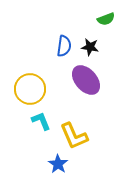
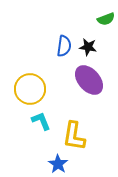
black star: moved 2 px left
purple ellipse: moved 3 px right
yellow L-shape: rotated 32 degrees clockwise
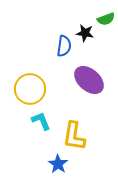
black star: moved 3 px left, 14 px up
purple ellipse: rotated 8 degrees counterclockwise
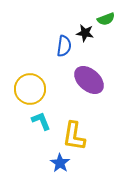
blue star: moved 2 px right, 1 px up
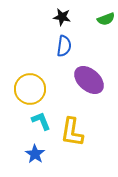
black star: moved 23 px left, 16 px up
yellow L-shape: moved 2 px left, 4 px up
blue star: moved 25 px left, 9 px up
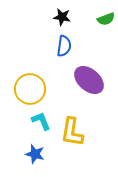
blue star: rotated 18 degrees counterclockwise
